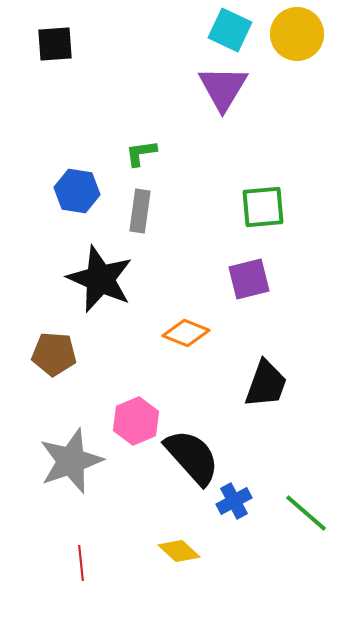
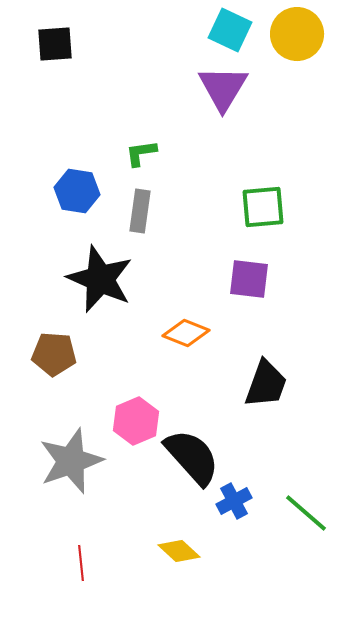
purple square: rotated 21 degrees clockwise
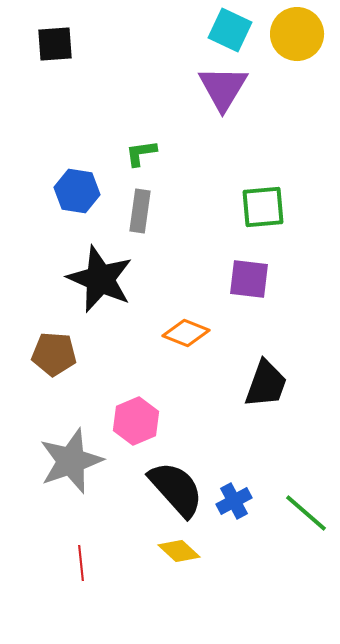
black semicircle: moved 16 px left, 32 px down
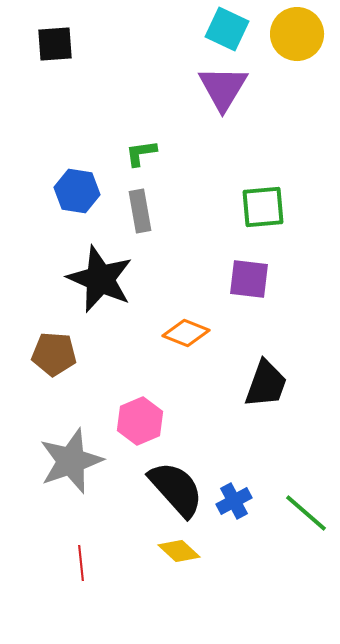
cyan square: moved 3 px left, 1 px up
gray rectangle: rotated 18 degrees counterclockwise
pink hexagon: moved 4 px right
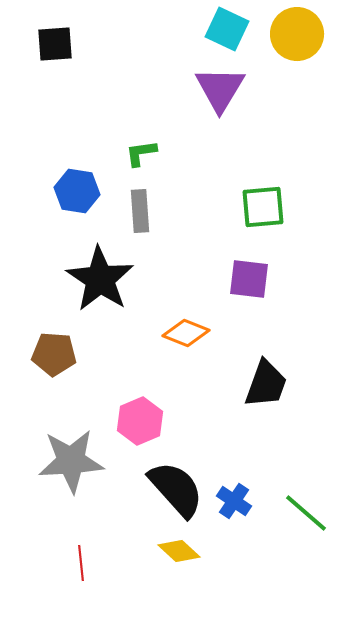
purple triangle: moved 3 px left, 1 px down
gray rectangle: rotated 6 degrees clockwise
black star: rotated 10 degrees clockwise
gray star: rotated 16 degrees clockwise
blue cross: rotated 28 degrees counterclockwise
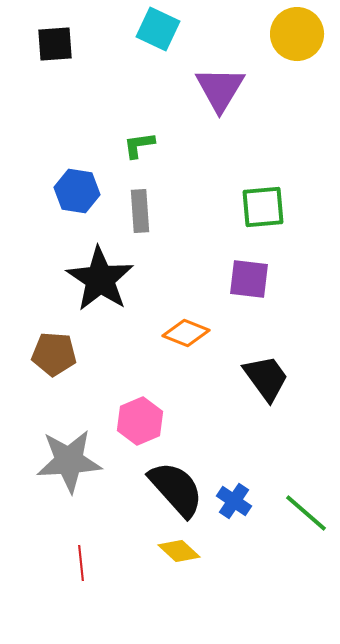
cyan square: moved 69 px left
green L-shape: moved 2 px left, 8 px up
black trapezoid: moved 6 px up; rotated 56 degrees counterclockwise
gray star: moved 2 px left
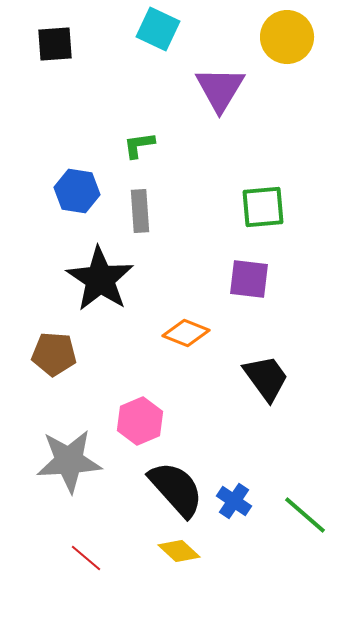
yellow circle: moved 10 px left, 3 px down
green line: moved 1 px left, 2 px down
red line: moved 5 px right, 5 px up; rotated 44 degrees counterclockwise
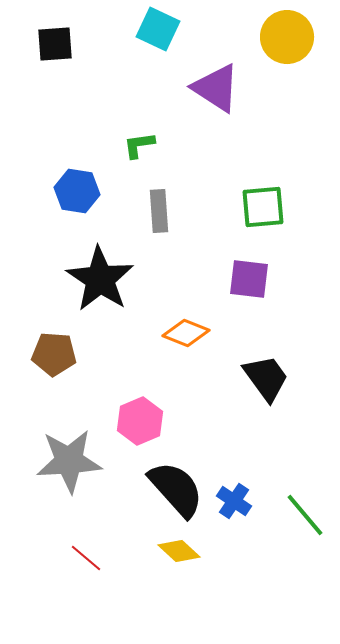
purple triangle: moved 4 px left, 1 px up; rotated 28 degrees counterclockwise
gray rectangle: moved 19 px right
green line: rotated 9 degrees clockwise
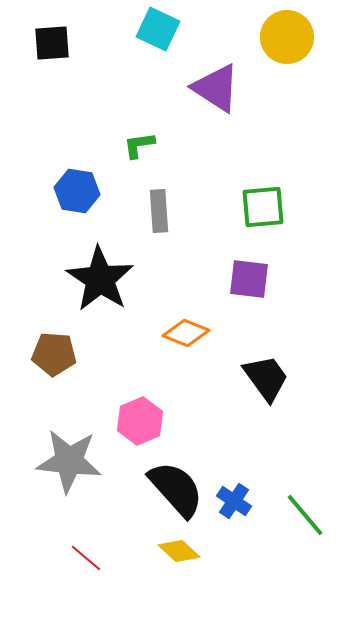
black square: moved 3 px left, 1 px up
gray star: rotated 10 degrees clockwise
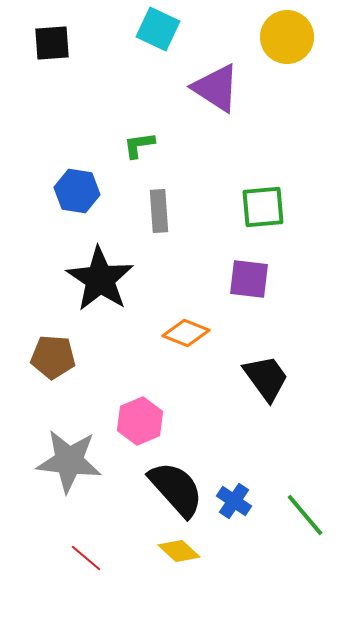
brown pentagon: moved 1 px left, 3 px down
